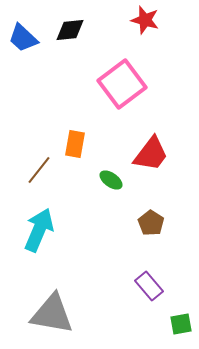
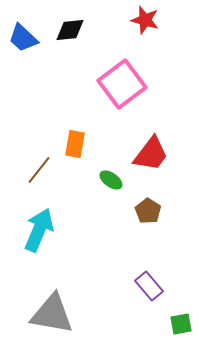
brown pentagon: moved 3 px left, 12 px up
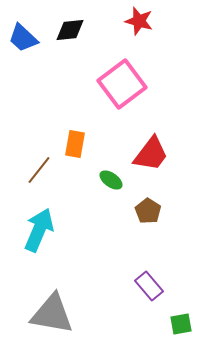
red star: moved 6 px left, 1 px down
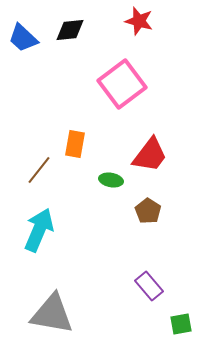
red trapezoid: moved 1 px left, 1 px down
green ellipse: rotated 25 degrees counterclockwise
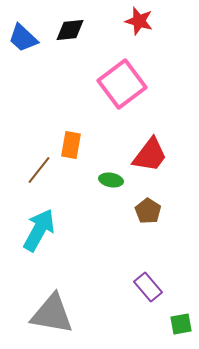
orange rectangle: moved 4 px left, 1 px down
cyan arrow: rotated 6 degrees clockwise
purple rectangle: moved 1 px left, 1 px down
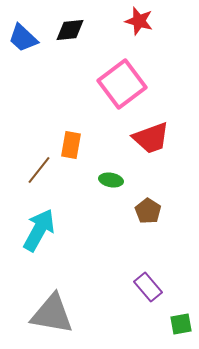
red trapezoid: moved 1 px right, 17 px up; rotated 33 degrees clockwise
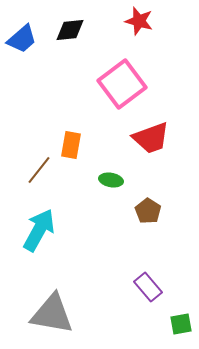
blue trapezoid: moved 1 px left, 1 px down; rotated 84 degrees counterclockwise
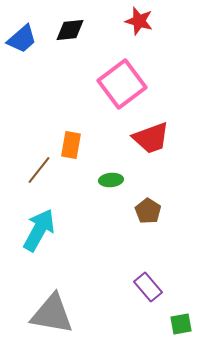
green ellipse: rotated 15 degrees counterclockwise
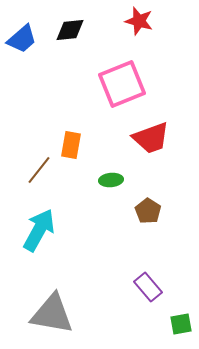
pink square: rotated 15 degrees clockwise
